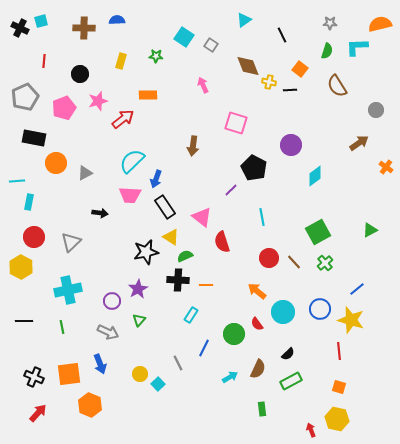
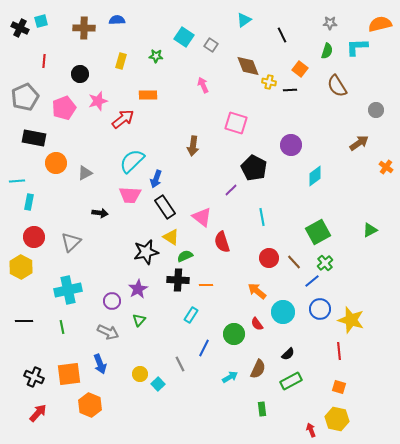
blue line at (357, 289): moved 45 px left, 8 px up
gray line at (178, 363): moved 2 px right, 1 px down
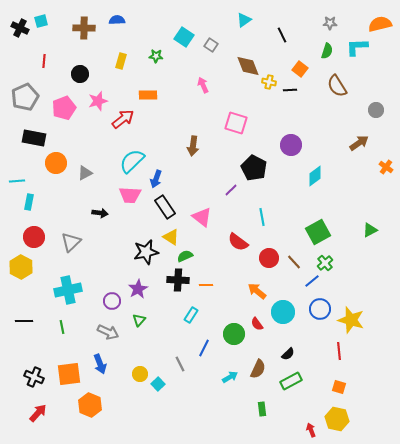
red semicircle at (222, 242): moved 16 px right; rotated 35 degrees counterclockwise
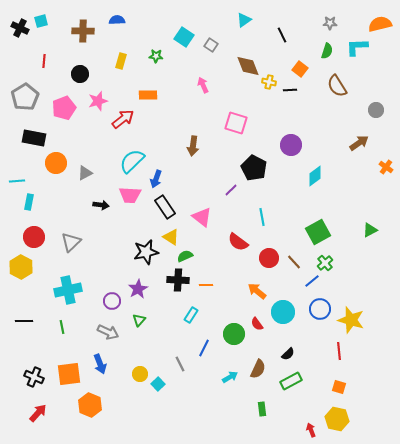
brown cross at (84, 28): moved 1 px left, 3 px down
gray pentagon at (25, 97): rotated 8 degrees counterclockwise
black arrow at (100, 213): moved 1 px right, 8 px up
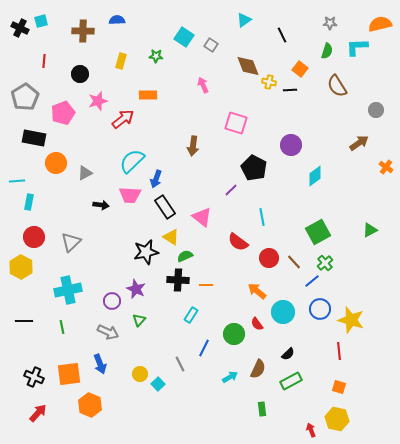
pink pentagon at (64, 108): moved 1 px left, 5 px down
purple star at (138, 289): moved 2 px left; rotated 18 degrees counterclockwise
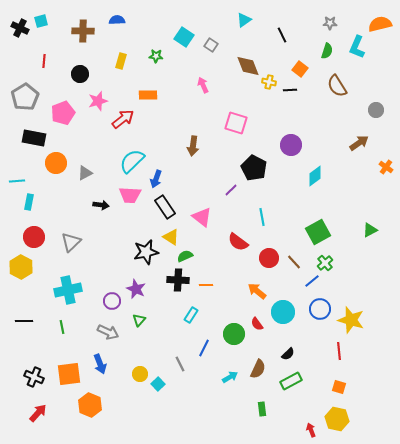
cyan L-shape at (357, 47): rotated 65 degrees counterclockwise
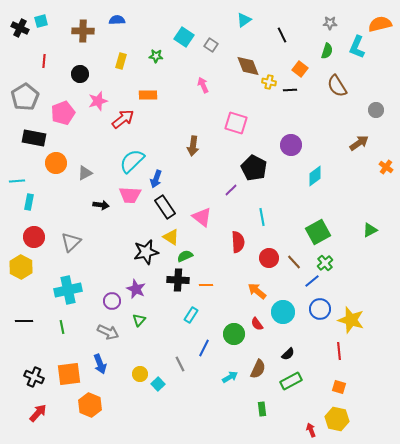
red semicircle at (238, 242): rotated 130 degrees counterclockwise
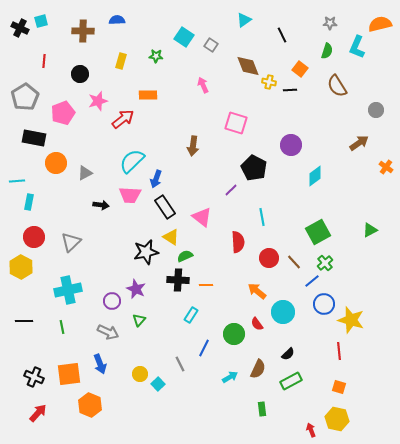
blue circle at (320, 309): moved 4 px right, 5 px up
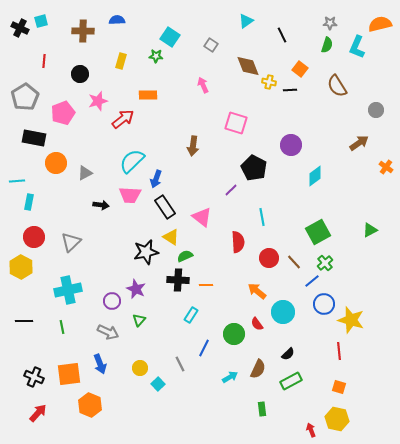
cyan triangle at (244, 20): moved 2 px right, 1 px down
cyan square at (184, 37): moved 14 px left
green semicircle at (327, 51): moved 6 px up
yellow circle at (140, 374): moved 6 px up
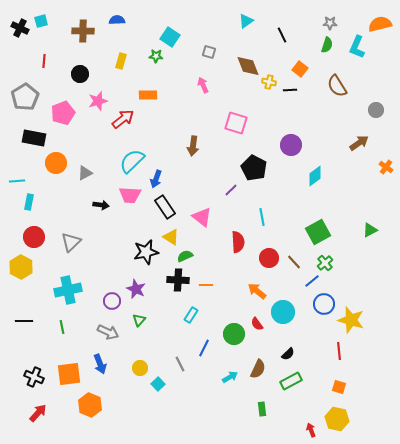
gray square at (211, 45): moved 2 px left, 7 px down; rotated 16 degrees counterclockwise
